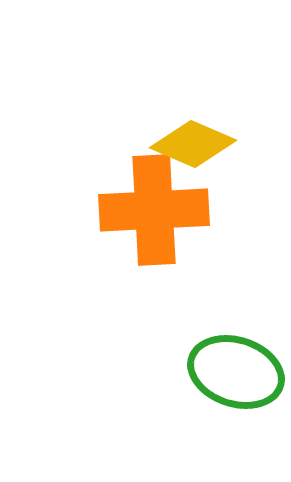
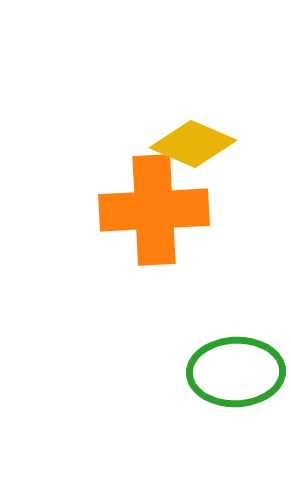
green ellipse: rotated 20 degrees counterclockwise
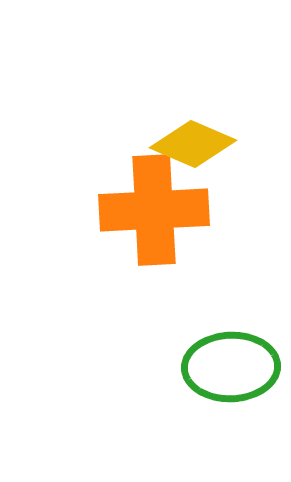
green ellipse: moved 5 px left, 5 px up
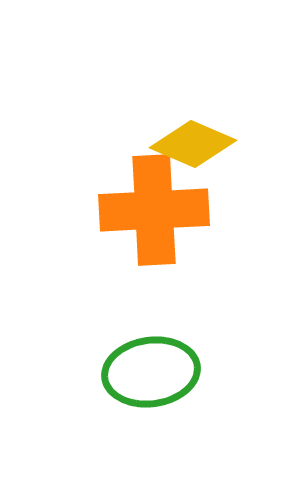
green ellipse: moved 80 px left, 5 px down; rotated 6 degrees counterclockwise
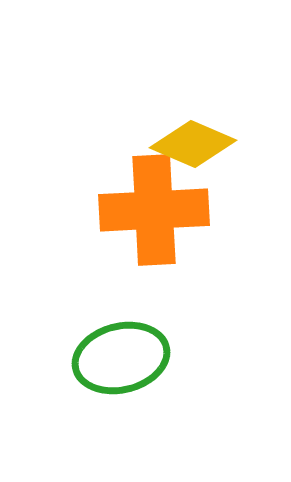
green ellipse: moved 30 px left, 14 px up; rotated 6 degrees counterclockwise
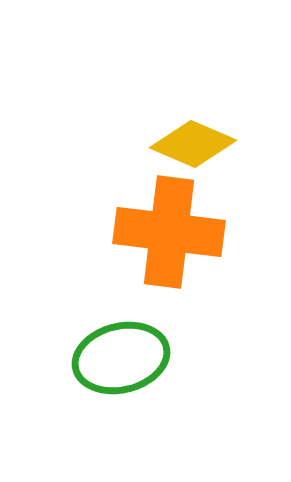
orange cross: moved 15 px right, 22 px down; rotated 10 degrees clockwise
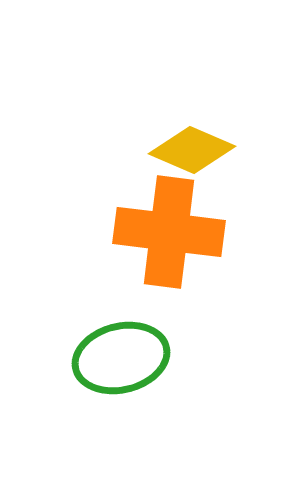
yellow diamond: moved 1 px left, 6 px down
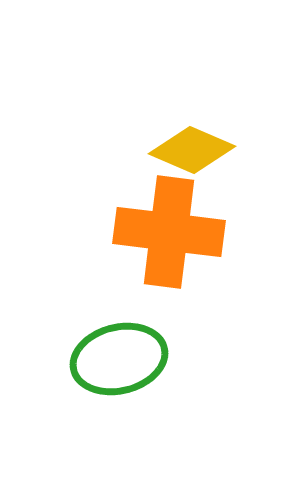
green ellipse: moved 2 px left, 1 px down
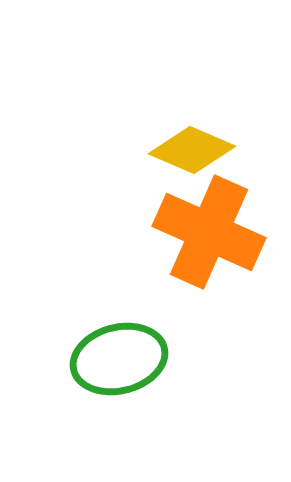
orange cross: moved 40 px right; rotated 17 degrees clockwise
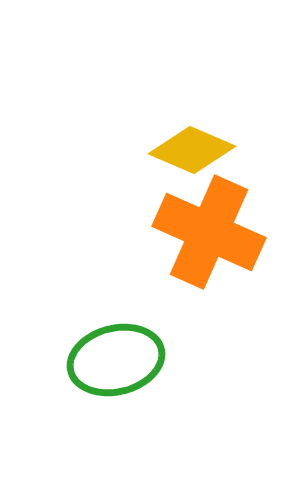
green ellipse: moved 3 px left, 1 px down
